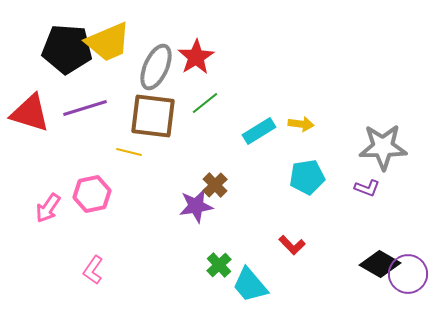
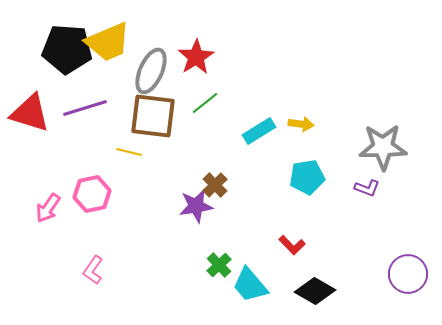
gray ellipse: moved 5 px left, 4 px down
black diamond: moved 65 px left, 27 px down
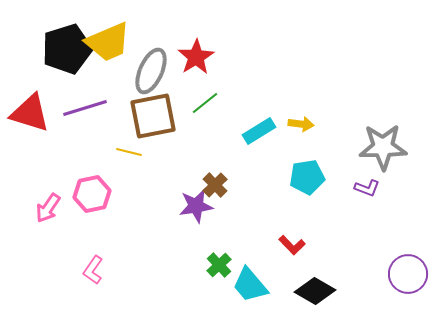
black pentagon: rotated 21 degrees counterclockwise
brown square: rotated 18 degrees counterclockwise
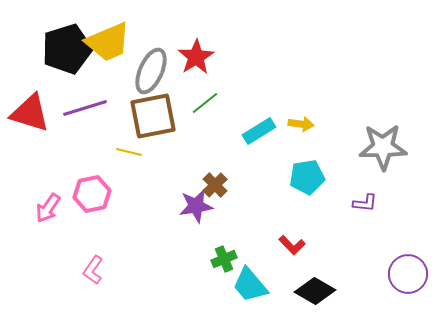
purple L-shape: moved 2 px left, 15 px down; rotated 15 degrees counterclockwise
green cross: moved 5 px right, 6 px up; rotated 20 degrees clockwise
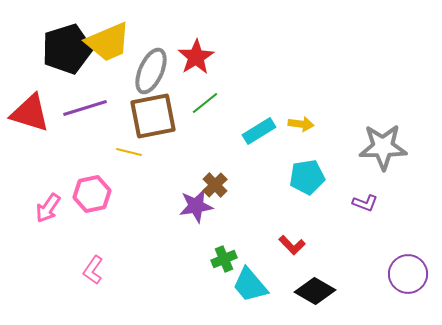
purple L-shape: rotated 15 degrees clockwise
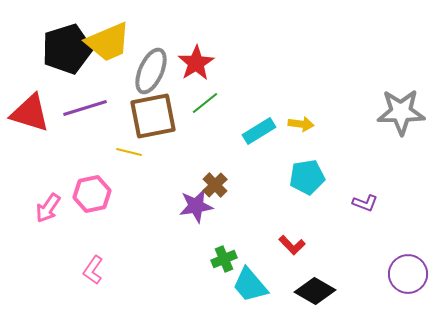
red star: moved 6 px down
gray star: moved 18 px right, 35 px up
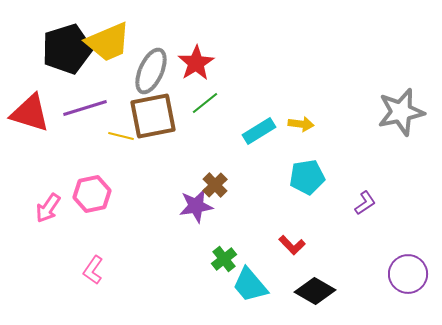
gray star: rotated 12 degrees counterclockwise
yellow line: moved 8 px left, 16 px up
purple L-shape: rotated 55 degrees counterclockwise
green cross: rotated 15 degrees counterclockwise
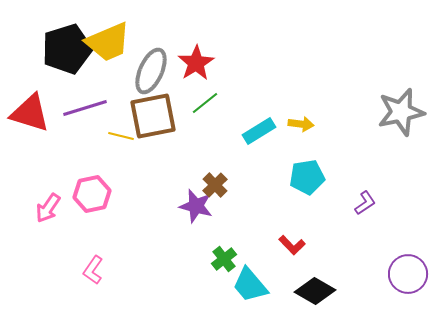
purple star: rotated 24 degrees clockwise
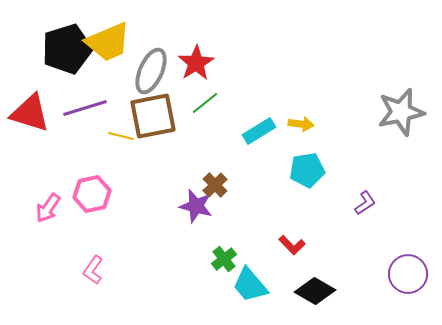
cyan pentagon: moved 7 px up
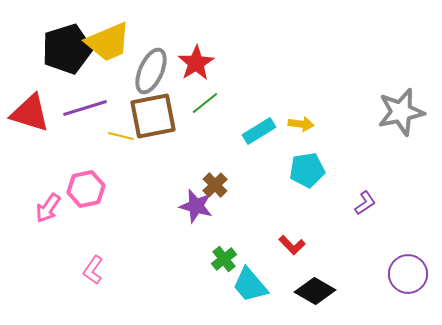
pink hexagon: moved 6 px left, 5 px up
